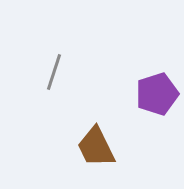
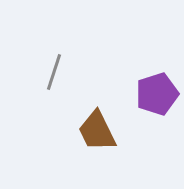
brown trapezoid: moved 1 px right, 16 px up
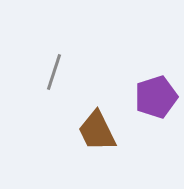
purple pentagon: moved 1 px left, 3 px down
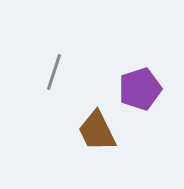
purple pentagon: moved 16 px left, 8 px up
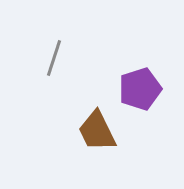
gray line: moved 14 px up
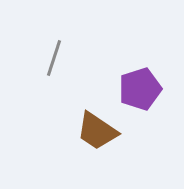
brown trapezoid: rotated 30 degrees counterclockwise
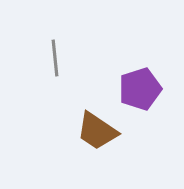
gray line: moved 1 px right; rotated 24 degrees counterclockwise
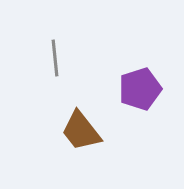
brown trapezoid: moved 16 px left; rotated 18 degrees clockwise
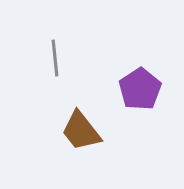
purple pentagon: rotated 15 degrees counterclockwise
